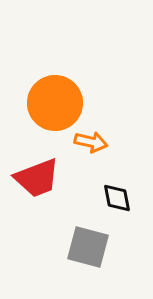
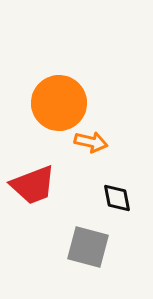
orange circle: moved 4 px right
red trapezoid: moved 4 px left, 7 px down
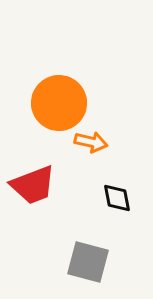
gray square: moved 15 px down
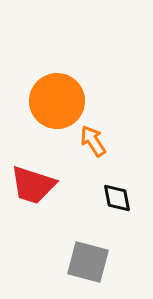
orange circle: moved 2 px left, 2 px up
orange arrow: moved 2 px right, 1 px up; rotated 136 degrees counterclockwise
red trapezoid: rotated 39 degrees clockwise
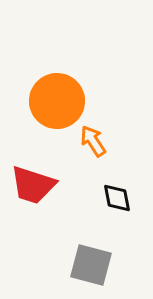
gray square: moved 3 px right, 3 px down
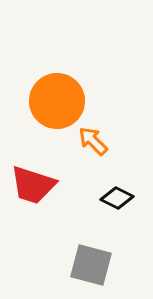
orange arrow: rotated 12 degrees counterclockwise
black diamond: rotated 52 degrees counterclockwise
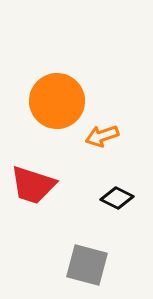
orange arrow: moved 9 px right, 5 px up; rotated 64 degrees counterclockwise
gray square: moved 4 px left
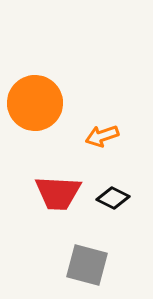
orange circle: moved 22 px left, 2 px down
red trapezoid: moved 25 px right, 8 px down; rotated 15 degrees counterclockwise
black diamond: moved 4 px left
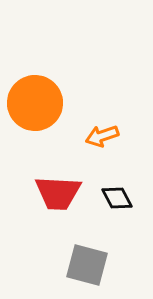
black diamond: moved 4 px right; rotated 36 degrees clockwise
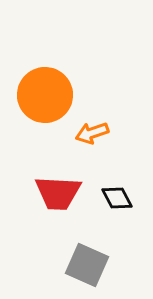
orange circle: moved 10 px right, 8 px up
orange arrow: moved 10 px left, 3 px up
gray square: rotated 9 degrees clockwise
